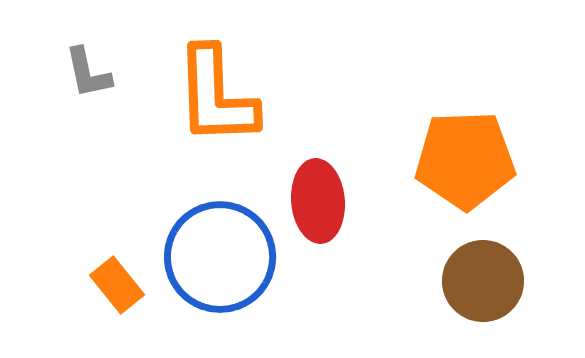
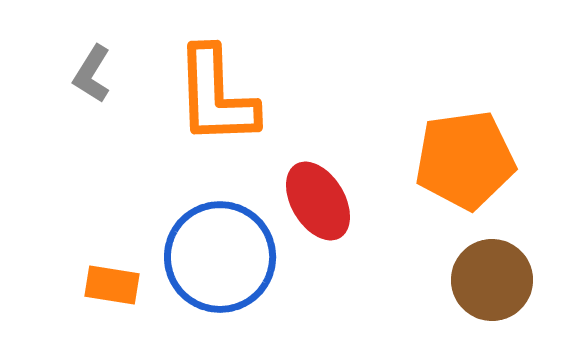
gray L-shape: moved 4 px right, 1 px down; rotated 44 degrees clockwise
orange pentagon: rotated 6 degrees counterclockwise
red ellipse: rotated 26 degrees counterclockwise
brown circle: moved 9 px right, 1 px up
orange rectangle: moved 5 px left; rotated 42 degrees counterclockwise
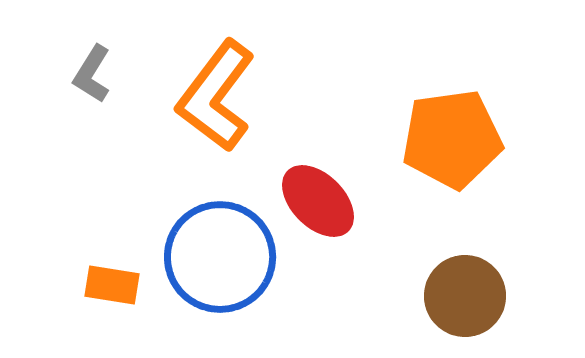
orange L-shape: rotated 39 degrees clockwise
orange pentagon: moved 13 px left, 21 px up
red ellipse: rotated 14 degrees counterclockwise
brown circle: moved 27 px left, 16 px down
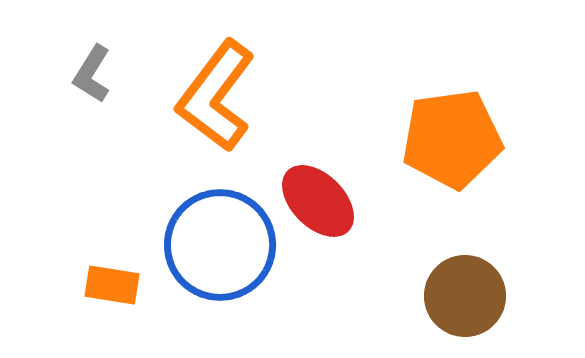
blue circle: moved 12 px up
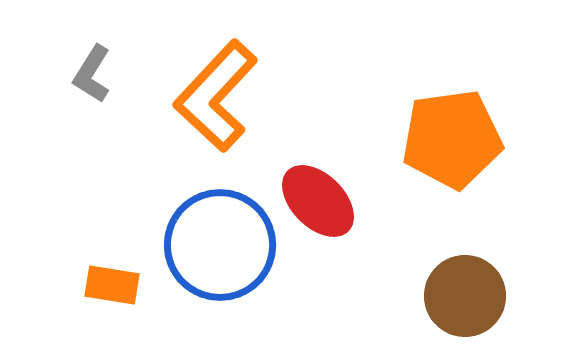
orange L-shape: rotated 6 degrees clockwise
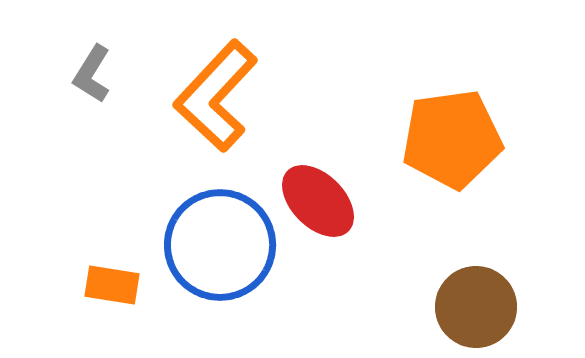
brown circle: moved 11 px right, 11 px down
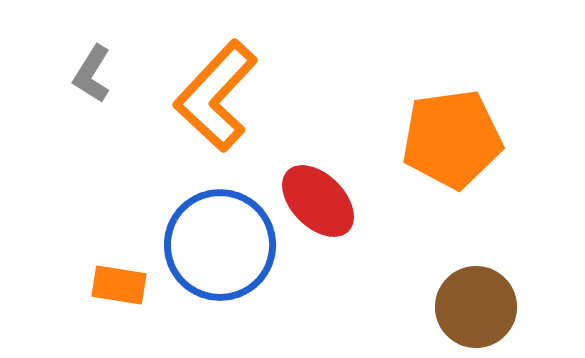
orange rectangle: moved 7 px right
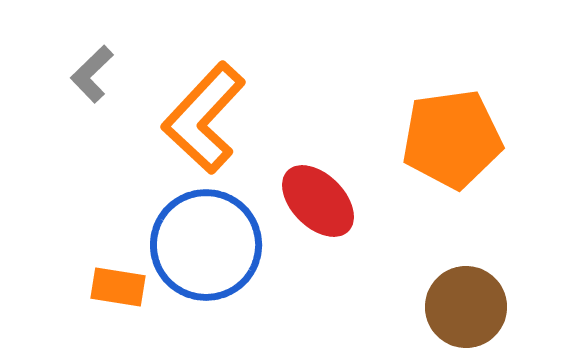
gray L-shape: rotated 14 degrees clockwise
orange L-shape: moved 12 px left, 22 px down
blue circle: moved 14 px left
orange rectangle: moved 1 px left, 2 px down
brown circle: moved 10 px left
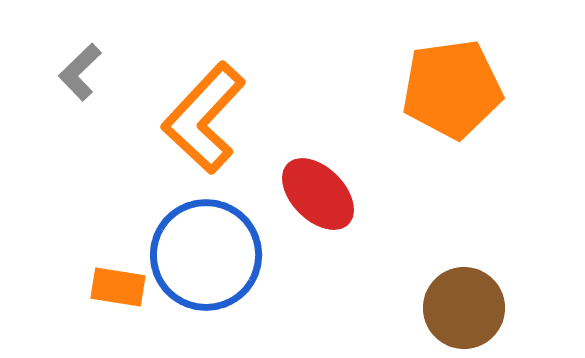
gray L-shape: moved 12 px left, 2 px up
orange pentagon: moved 50 px up
red ellipse: moved 7 px up
blue circle: moved 10 px down
brown circle: moved 2 px left, 1 px down
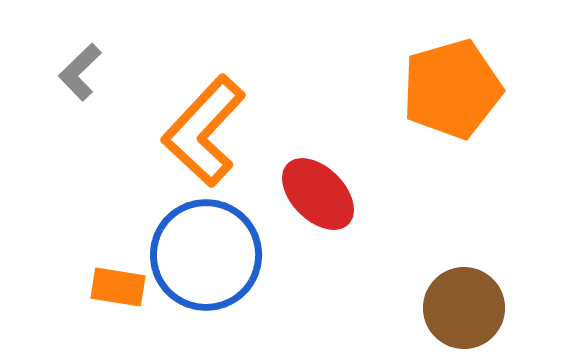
orange pentagon: rotated 8 degrees counterclockwise
orange L-shape: moved 13 px down
